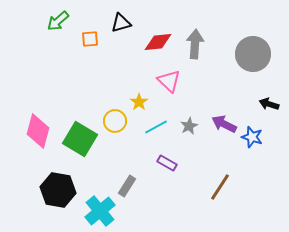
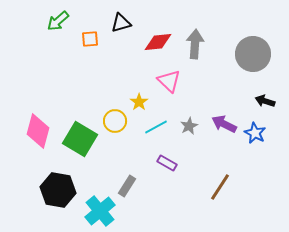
black arrow: moved 4 px left, 3 px up
blue star: moved 3 px right, 4 px up; rotated 10 degrees clockwise
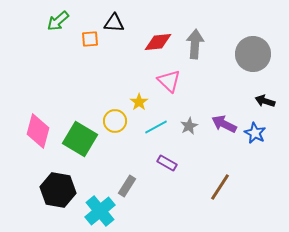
black triangle: moved 7 px left; rotated 20 degrees clockwise
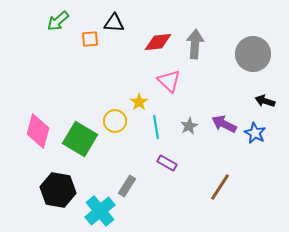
cyan line: rotated 70 degrees counterclockwise
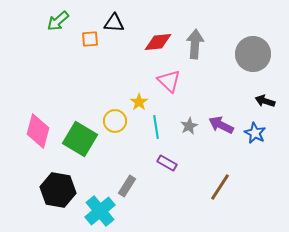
purple arrow: moved 3 px left, 1 px down
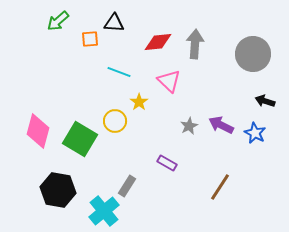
cyan line: moved 37 px left, 55 px up; rotated 60 degrees counterclockwise
cyan cross: moved 4 px right
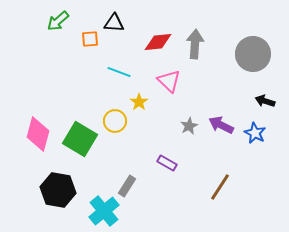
pink diamond: moved 3 px down
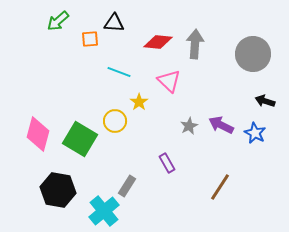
red diamond: rotated 12 degrees clockwise
purple rectangle: rotated 30 degrees clockwise
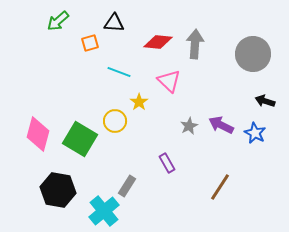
orange square: moved 4 px down; rotated 12 degrees counterclockwise
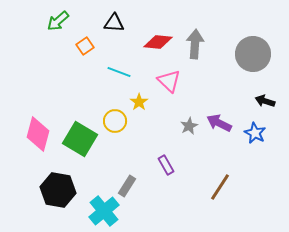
orange square: moved 5 px left, 3 px down; rotated 18 degrees counterclockwise
purple arrow: moved 2 px left, 2 px up
purple rectangle: moved 1 px left, 2 px down
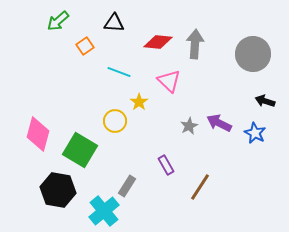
green square: moved 11 px down
brown line: moved 20 px left
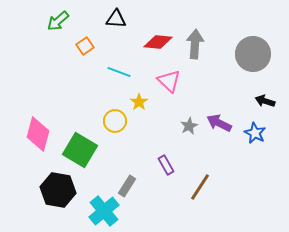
black triangle: moved 2 px right, 4 px up
